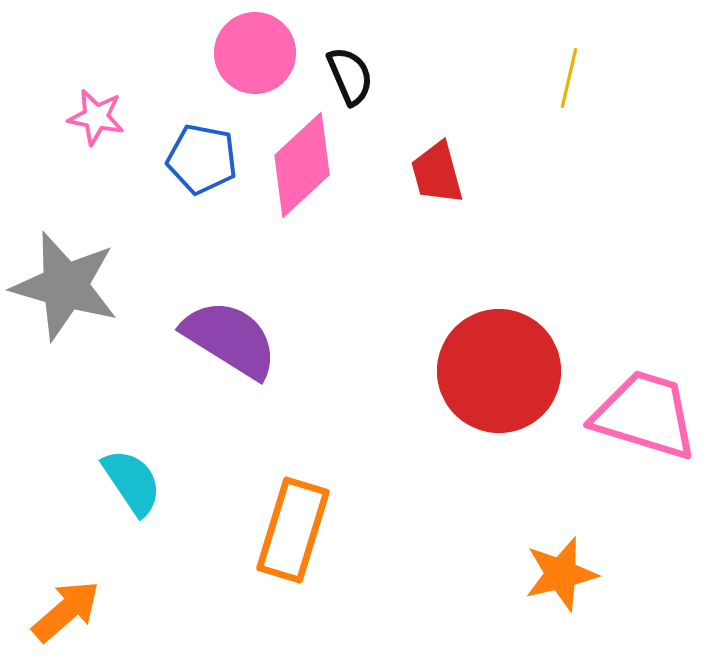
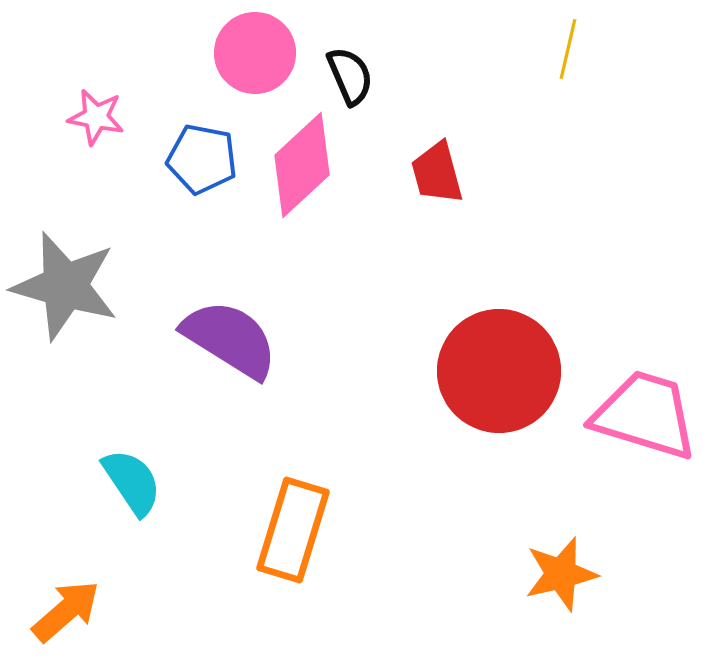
yellow line: moved 1 px left, 29 px up
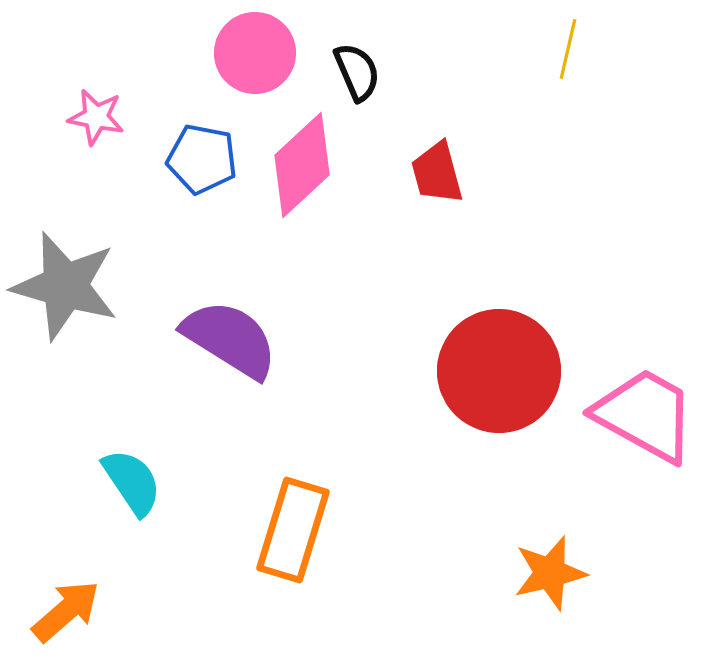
black semicircle: moved 7 px right, 4 px up
pink trapezoid: rotated 12 degrees clockwise
orange star: moved 11 px left, 1 px up
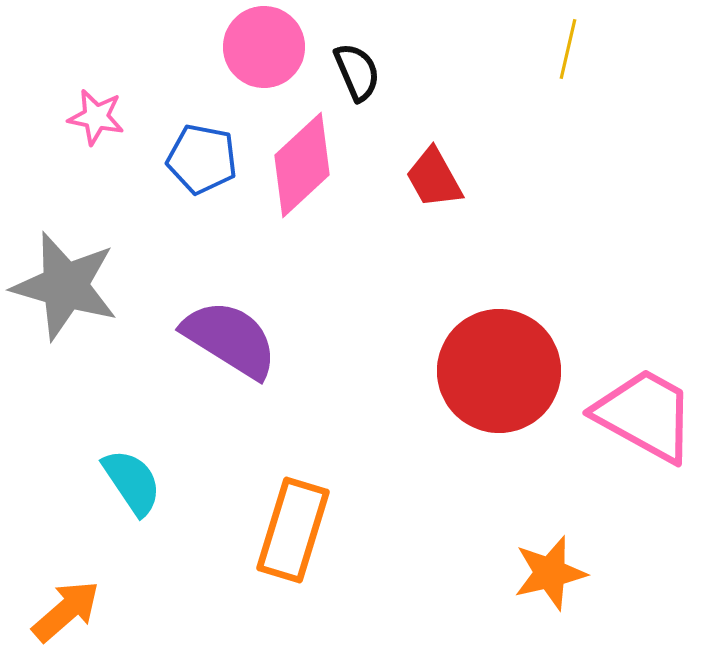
pink circle: moved 9 px right, 6 px up
red trapezoid: moved 3 px left, 5 px down; rotated 14 degrees counterclockwise
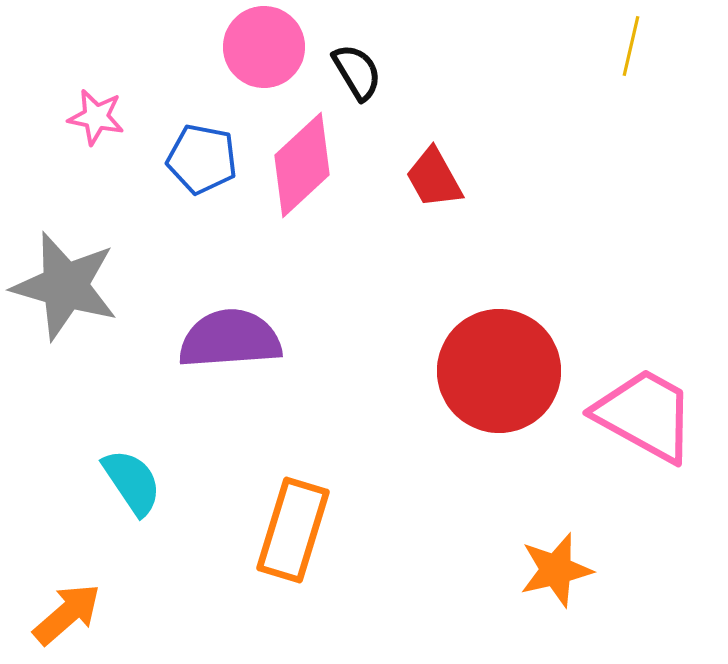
yellow line: moved 63 px right, 3 px up
black semicircle: rotated 8 degrees counterclockwise
purple semicircle: rotated 36 degrees counterclockwise
orange star: moved 6 px right, 3 px up
orange arrow: moved 1 px right, 3 px down
